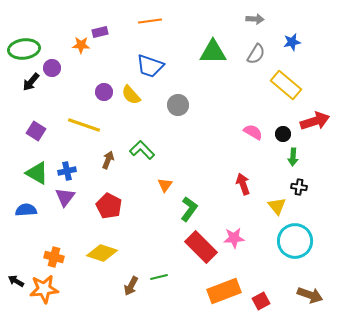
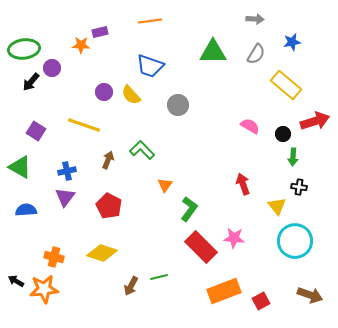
pink semicircle at (253, 132): moved 3 px left, 6 px up
green triangle at (37, 173): moved 17 px left, 6 px up
pink star at (234, 238): rotated 10 degrees clockwise
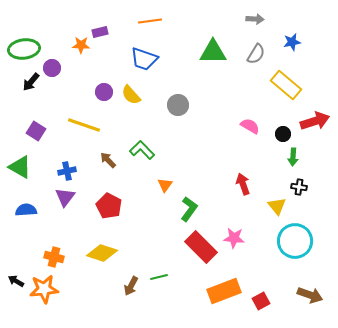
blue trapezoid at (150, 66): moved 6 px left, 7 px up
brown arrow at (108, 160): rotated 66 degrees counterclockwise
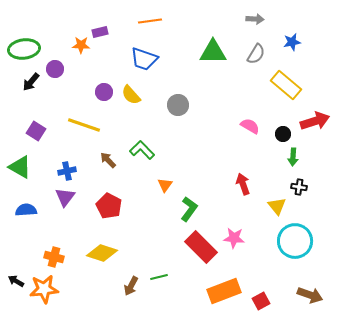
purple circle at (52, 68): moved 3 px right, 1 px down
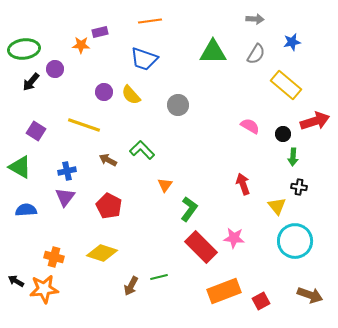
brown arrow at (108, 160): rotated 18 degrees counterclockwise
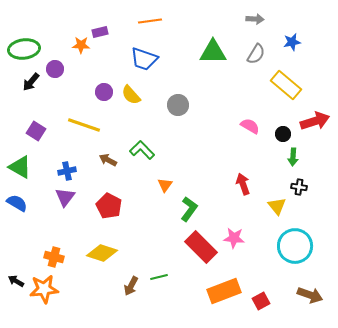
blue semicircle at (26, 210): moved 9 px left, 7 px up; rotated 35 degrees clockwise
cyan circle at (295, 241): moved 5 px down
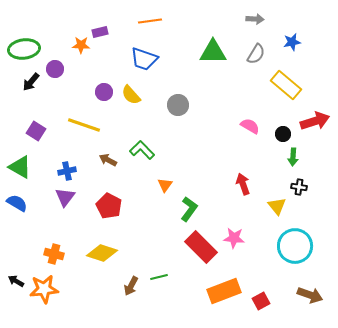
orange cross at (54, 257): moved 3 px up
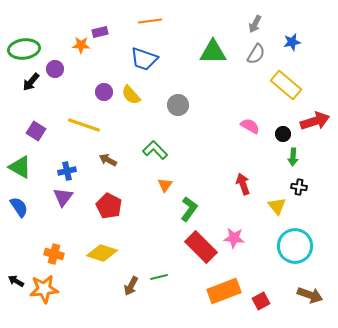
gray arrow at (255, 19): moved 5 px down; rotated 114 degrees clockwise
green L-shape at (142, 150): moved 13 px right
purple triangle at (65, 197): moved 2 px left
blue semicircle at (17, 203): moved 2 px right, 4 px down; rotated 25 degrees clockwise
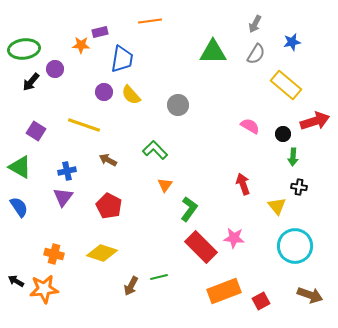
blue trapezoid at (144, 59): moved 22 px left; rotated 100 degrees counterclockwise
